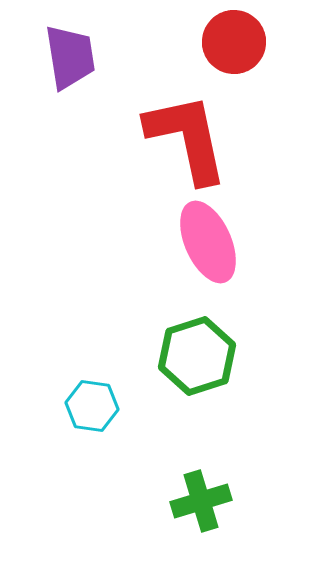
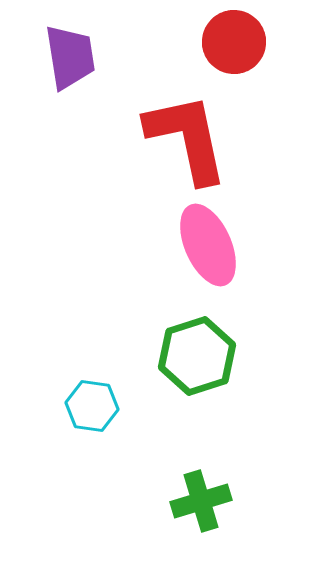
pink ellipse: moved 3 px down
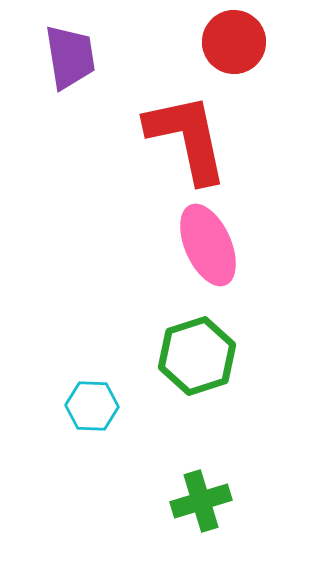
cyan hexagon: rotated 6 degrees counterclockwise
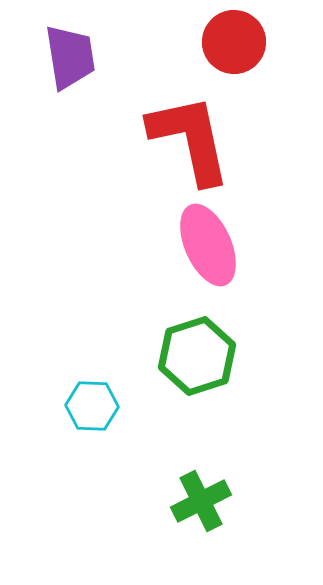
red L-shape: moved 3 px right, 1 px down
green cross: rotated 10 degrees counterclockwise
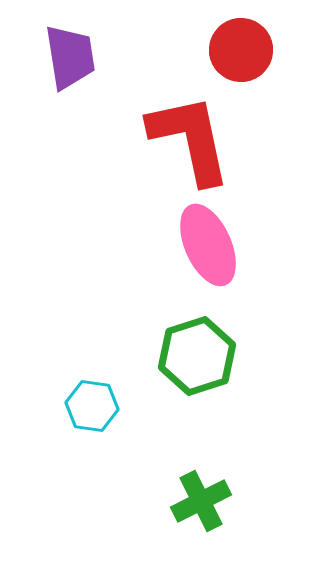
red circle: moved 7 px right, 8 px down
cyan hexagon: rotated 6 degrees clockwise
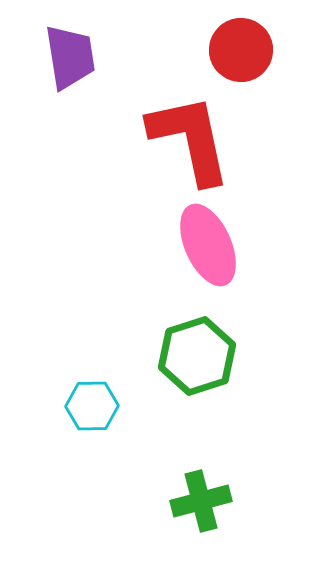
cyan hexagon: rotated 9 degrees counterclockwise
green cross: rotated 12 degrees clockwise
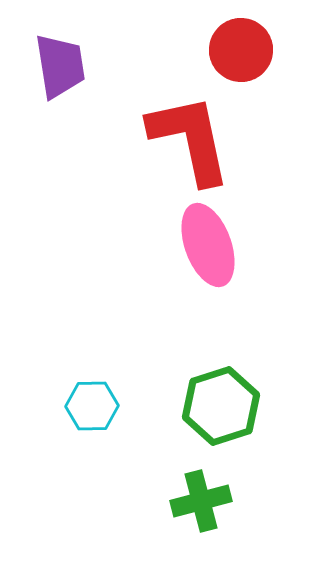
purple trapezoid: moved 10 px left, 9 px down
pink ellipse: rotated 4 degrees clockwise
green hexagon: moved 24 px right, 50 px down
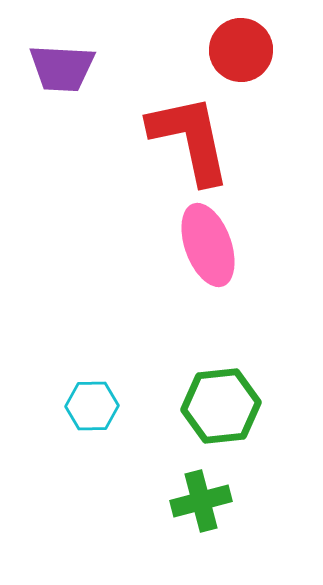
purple trapezoid: moved 2 px right, 2 px down; rotated 102 degrees clockwise
green hexagon: rotated 12 degrees clockwise
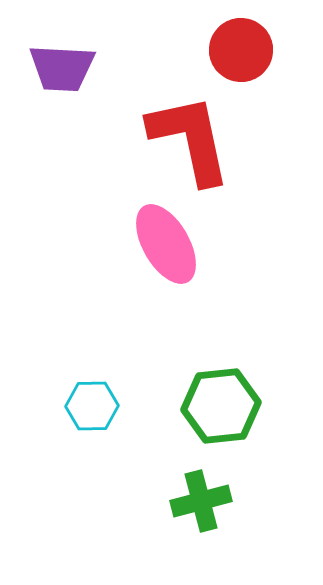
pink ellipse: moved 42 px left, 1 px up; rotated 10 degrees counterclockwise
